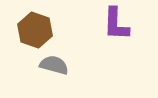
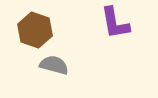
purple L-shape: moved 1 px left, 1 px up; rotated 12 degrees counterclockwise
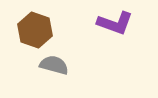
purple L-shape: rotated 60 degrees counterclockwise
